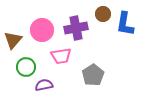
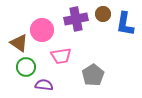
purple cross: moved 9 px up
brown triangle: moved 6 px right, 3 px down; rotated 36 degrees counterclockwise
purple semicircle: rotated 18 degrees clockwise
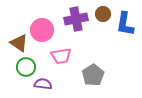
purple semicircle: moved 1 px left, 1 px up
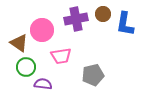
gray pentagon: rotated 20 degrees clockwise
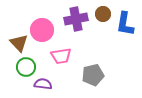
brown triangle: rotated 12 degrees clockwise
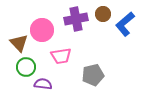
blue L-shape: rotated 40 degrees clockwise
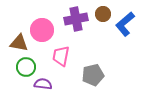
brown triangle: rotated 36 degrees counterclockwise
pink trapezoid: rotated 110 degrees clockwise
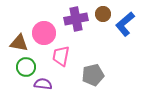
pink circle: moved 2 px right, 3 px down
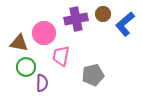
purple semicircle: moved 1 px left, 1 px up; rotated 84 degrees clockwise
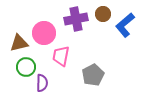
blue L-shape: moved 1 px down
brown triangle: rotated 24 degrees counterclockwise
gray pentagon: rotated 15 degrees counterclockwise
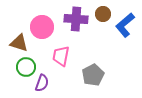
purple cross: rotated 15 degrees clockwise
pink circle: moved 2 px left, 6 px up
brown triangle: rotated 30 degrees clockwise
purple semicircle: rotated 18 degrees clockwise
